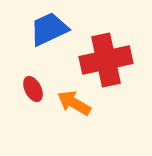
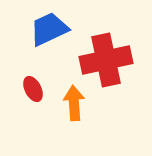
orange arrow: rotated 56 degrees clockwise
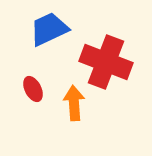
red cross: moved 2 px down; rotated 33 degrees clockwise
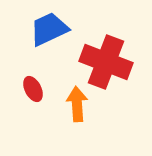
orange arrow: moved 3 px right, 1 px down
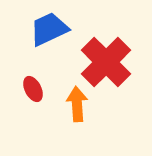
red cross: rotated 24 degrees clockwise
